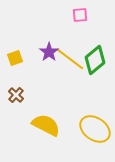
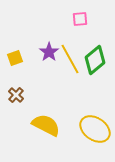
pink square: moved 4 px down
yellow line: rotated 24 degrees clockwise
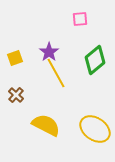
yellow line: moved 14 px left, 14 px down
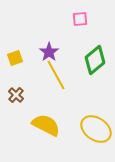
yellow line: moved 2 px down
yellow ellipse: moved 1 px right
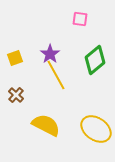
pink square: rotated 14 degrees clockwise
purple star: moved 1 px right, 2 px down
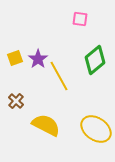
purple star: moved 12 px left, 5 px down
yellow line: moved 3 px right, 1 px down
brown cross: moved 6 px down
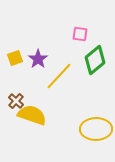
pink square: moved 15 px down
yellow line: rotated 72 degrees clockwise
yellow semicircle: moved 14 px left, 10 px up; rotated 8 degrees counterclockwise
yellow ellipse: rotated 36 degrees counterclockwise
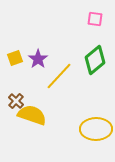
pink square: moved 15 px right, 15 px up
